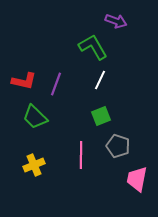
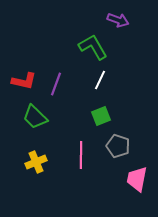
purple arrow: moved 2 px right, 1 px up
yellow cross: moved 2 px right, 3 px up
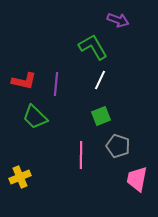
purple line: rotated 15 degrees counterclockwise
yellow cross: moved 16 px left, 15 px down
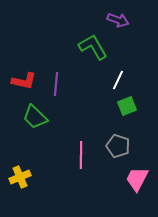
white line: moved 18 px right
green square: moved 26 px right, 10 px up
pink trapezoid: rotated 16 degrees clockwise
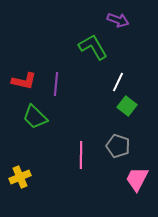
white line: moved 2 px down
green square: rotated 30 degrees counterclockwise
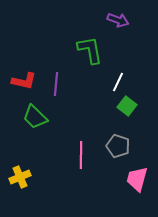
green L-shape: moved 3 px left, 3 px down; rotated 20 degrees clockwise
pink trapezoid: rotated 12 degrees counterclockwise
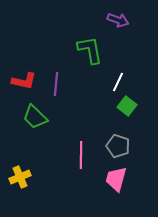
pink trapezoid: moved 21 px left
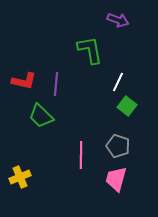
green trapezoid: moved 6 px right, 1 px up
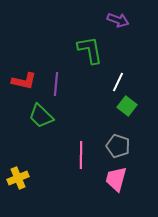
yellow cross: moved 2 px left, 1 px down
